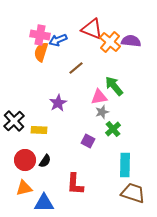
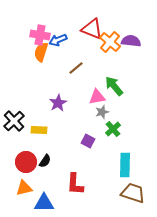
pink triangle: moved 2 px left
red circle: moved 1 px right, 2 px down
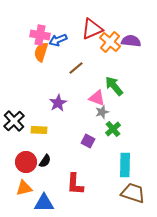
red triangle: rotated 45 degrees counterclockwise
pink triangle: moved 1 px down; rotated 30 degrees clockwise
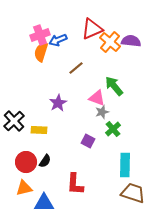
pink cross: rotated 30 degrees counterclockwise
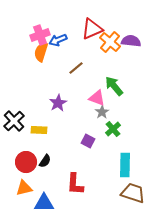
gray star: rotated 16 degrees counterclockwise
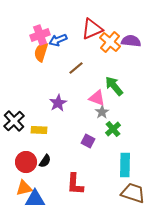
blue triangle: moved 9 px left, 4 px up
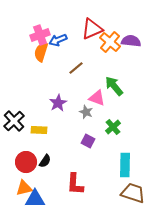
gray star: moved 16 px left; rotated 16 degrees counterclockwise
green cross: moved 2 px up
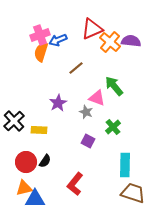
red L-shape: rotated 35 degrees clockwise
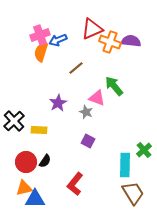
orange cross: rotated 20 degrees counterclockwise
green cross: moved 31 px right, 23 px down
brown trapezoid: rotated 40 degrees clockwise
